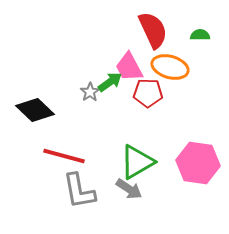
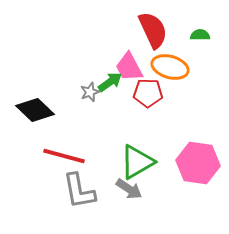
gray star: rotated 12 degrees clockwise
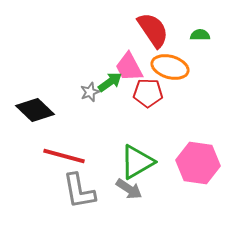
red semicircle: rotated 9 degrees counterclockwise
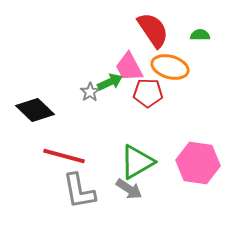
green arrow: rotated 10 degrees clockwise
gray star: rotated 12 degrees counterclockwise
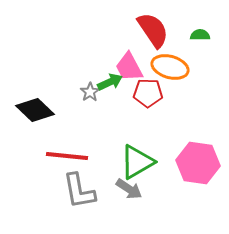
red line: moved 3 px right; rotated 9 degrees counterclockwise
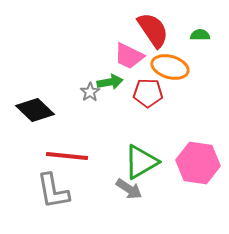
pink trapezoid: moved 11 px up; rotated 36 degrees counterclockwise
green arrow: rotated 15 degrees clockwise
green triangle: moved 4 px right
gray L-shape: moved 26 px left
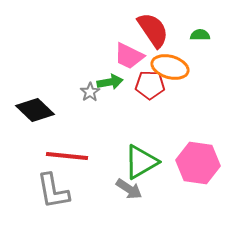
red pentagon: moved 2 px right, 8 px up
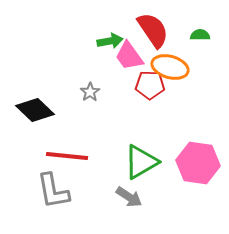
pink trapezoid: rotated 28 degrees clockwise
green arrow: moved 41 px up
gray arrow: moved 8 px down
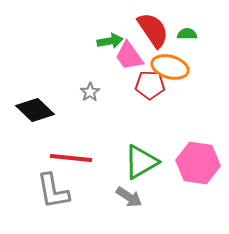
green semicircle: moved 13 px left, 1 px up
red line: moved 4 px right, 2 px down
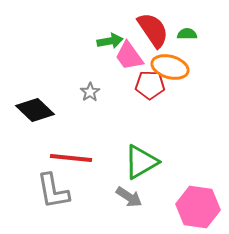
pink hexagon: moved 44 px down
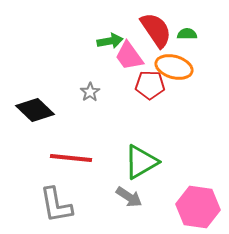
red semicircle: moved 3 px right
orange ellipse: moved 4 px right
gray L-shape: moved 3 px right, 14 px down
